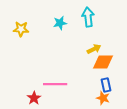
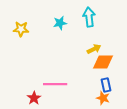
cyan arrow: moved 1 px right
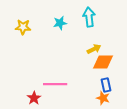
yellow star: moved 2 px right, 2 px up
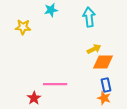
cyan star: moved 9 px left, 13 px up
orange star: moved 1 px right
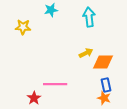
yellow arrow: moved 8 px left, 4 px down
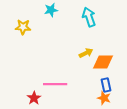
cyan arrow: rotated 12 degrees counterclockwise
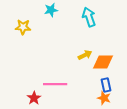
yellow arrow: moved 1 px left, 2 px down
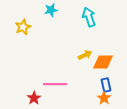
yellow star: rotated 28 degrees counterclockwise
orange star: rotated 16 degrees clockwise
